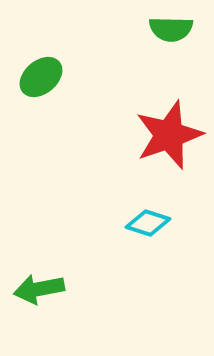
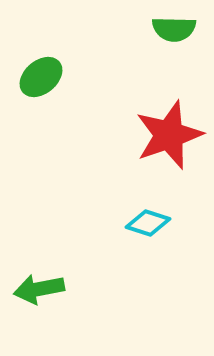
green semicircle: moved 3 px right
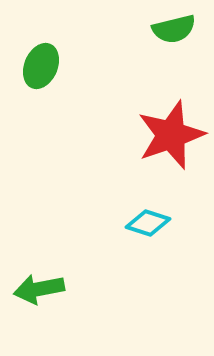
green semicircle: rotated 15 degrees counterclockwise
green ellipse: moved 11 px up; rotated 27 degrees counterclockwise
red star: moved 2 px right
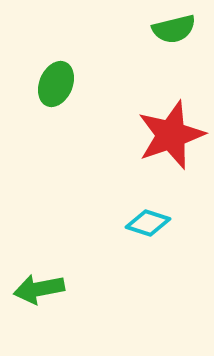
green ellipse: moved 15 px right, 18 px down
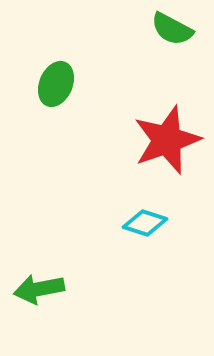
green semicircle: moved 2 px left; rotated 42 degrees clockwise
red star: moved 4 px left, 5 px down
cyan diamond: moved 3 px left
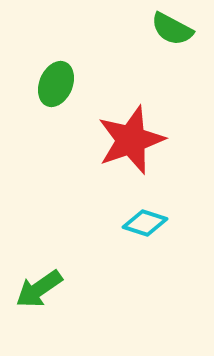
red star: moved 36 px left
green arrow: rotated 24 degrees counterclockwise
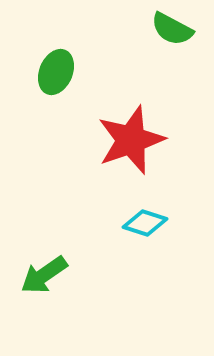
green ellipse: moved 12 px up
green arrow: moved 5 px right, 14 px up
